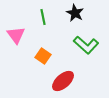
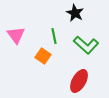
green line: moved 11 px right, 19 px down
red ellipse: moved 16 px right; rotated 20 degrees counterclockwise
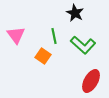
green L-shape: moved 3 px left
red ellipse: moved 12 px right
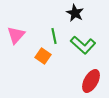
pink triangle: rotated 18 degrees clockwise
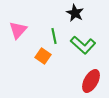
pink triangle: moved 2 px right, 5 px up
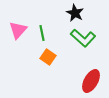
green line: moved 12 px left, 3 px up
green L-shape: moved 7 px up
orange square: moved 5 px right, 1 px down
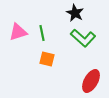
pink triangle: moved 2 px down; rotated 30 degrees clockwise
orange square: moved 1 px left, 2 px down; rotated 21 degrees counterclockwise
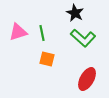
red ellipse: moved 4 px left, 2 px up
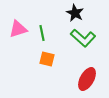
pink triangle: moved 3 px up
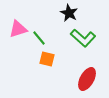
black star: moved 6 px left
green line: moved 3 px left, 5 px down; rotated 28 degrees counterclockwise
